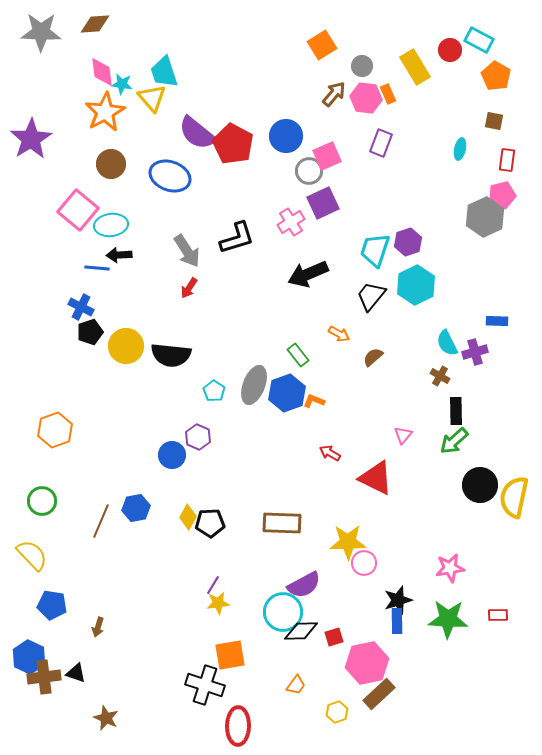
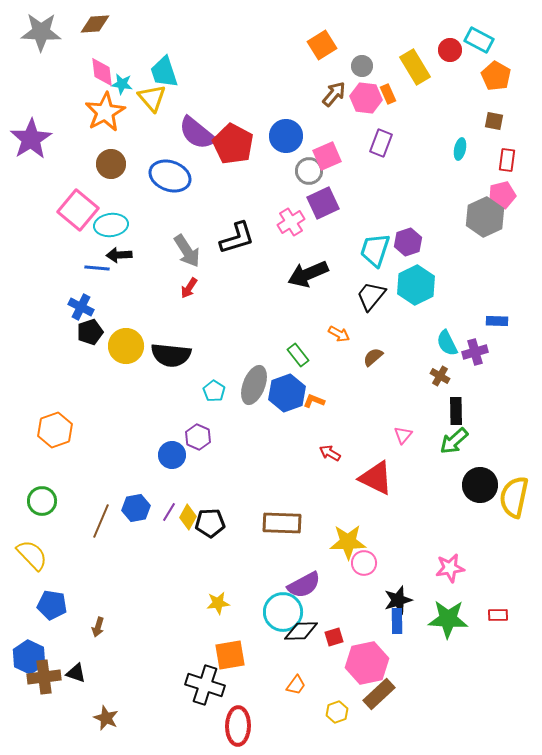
purple line at (213, 585): moved 44 px left, 73 px up
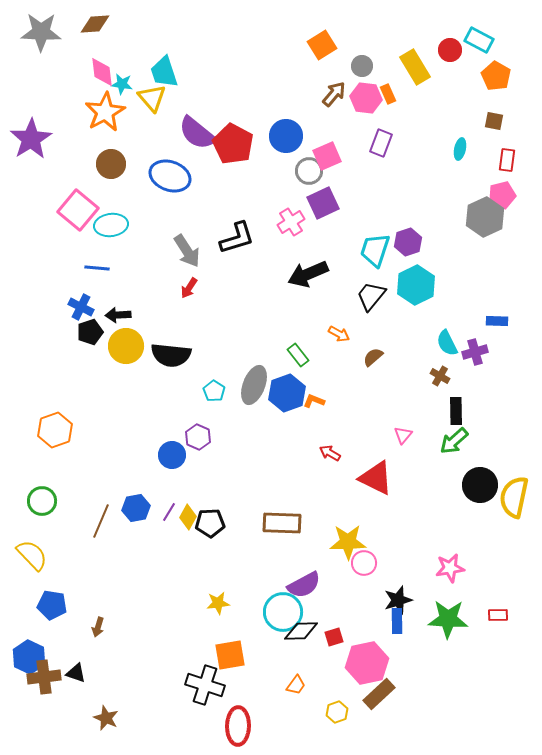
black arrow at (119, 255): moved 1 px left, 60 px down
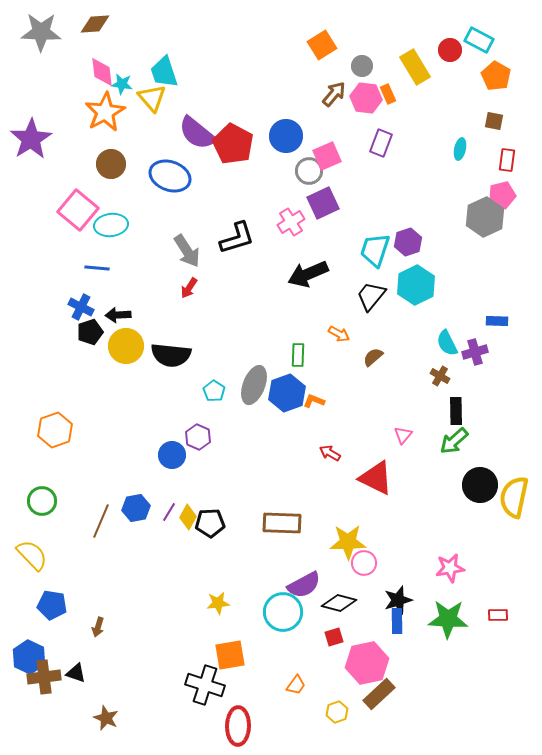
green rectangle at (298, 355): rotated 40 degrees clockwise
black diamond at (301, 631): moved 38 px right, 28 px up; rotated 16 degrees clockwise
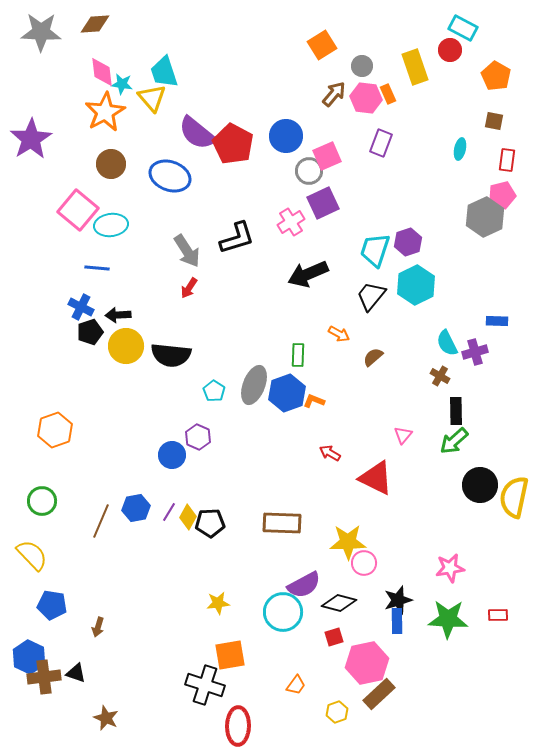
cyan rectangle at (479, 40): moved 16 px left, 12 px up
yellow rectangle at (415, 67): rotated 12 degrees clockwise
